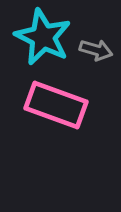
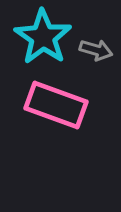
cyan star: rotated 8 degrees clockwise
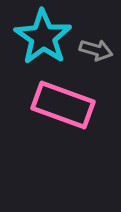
pink rectangle: moved 7 px right
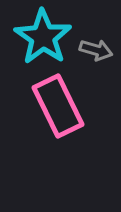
pink rectangle: moved 5 px left, 1 px down; rotated 44 degrees clockwise
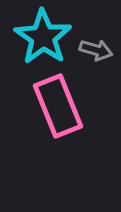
pink rectangle: rotated 4 degrees clockwise
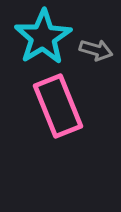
cyan star: rotated 6 degrees clockwise
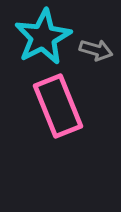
cyan star: rotated 4 degrees clockwise
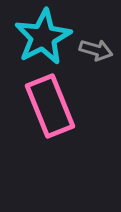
pink rectangle: moved 8 px left
